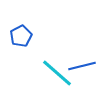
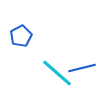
blue line: moved 2 px down
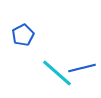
blue pentagon: moved 2 px right, 1 px up
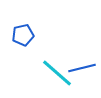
blue pentagon: rotated 15 degrees clockwise
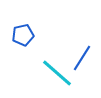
blue line: moved 10 px up; rotated 44 degrees counterclockwise
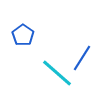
blue pentagon: rotated 25 degrees counterclockwise
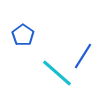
blue line: moved 1 px right, 2 px up
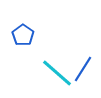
blue line: moved 13 px down
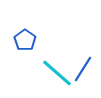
blue pentagon: moved 2 px right, 5 px down
